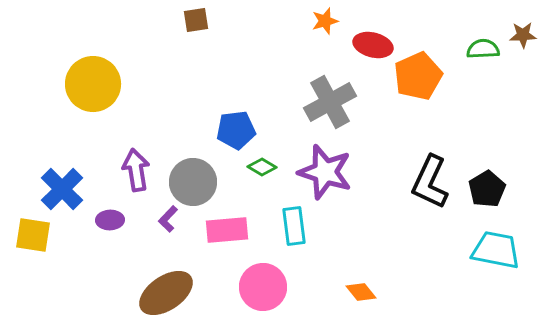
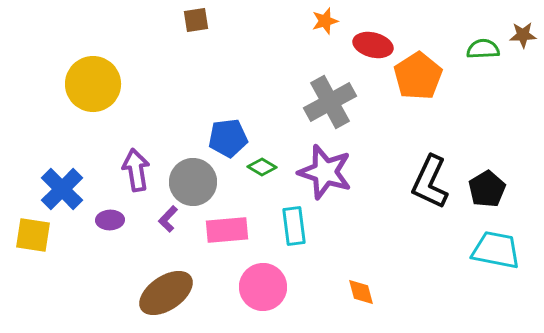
orange pentagon: rotated 9 degrees counterclockwise
blue pentagon: moved 8 px left, 8 px down
orange diamond: rotated 24 degrees clockwise
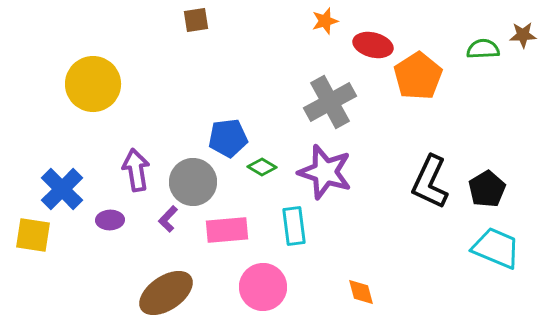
cyan trapezoid: moved 2 px up; rotated 12 degrees clockwise
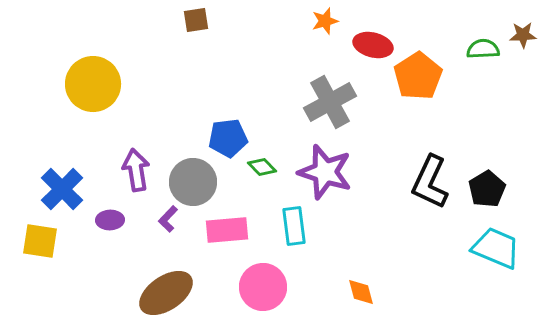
green diamond: rotated 16 degrees clockwise
yellow square: moved 7 px right, 6 px down
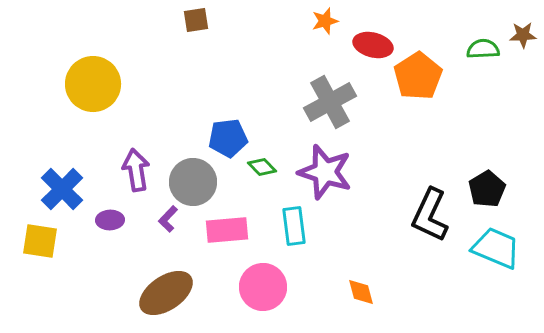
black L-shape: moved 33 px down
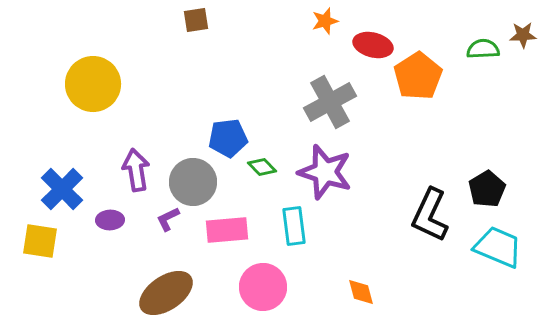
purple L-shape: rotated 20 degrees clockwise
cyan trapezoid: moved 2 px right, 1 px up
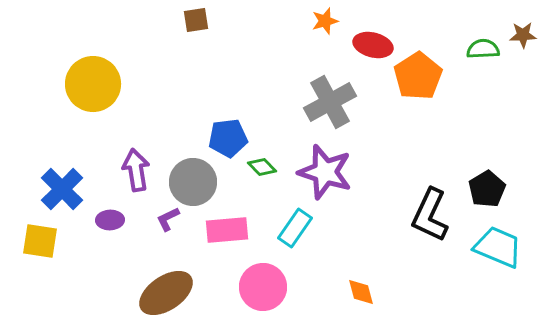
cyan rectangle: moved 1 px right, 2 px down; rotated 42 degrees clockwise
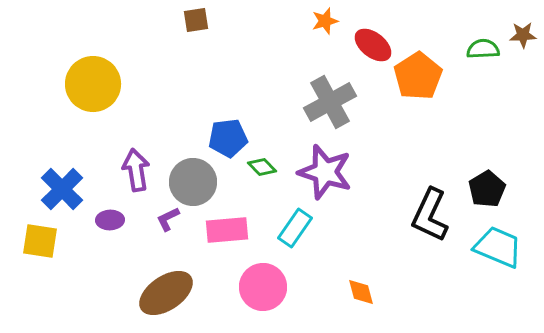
red ellipse: rotated 24 degrees clockwise
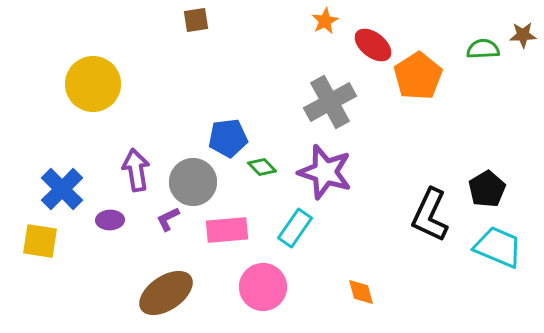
orange star: rotated 12 degrees counterclockwise
